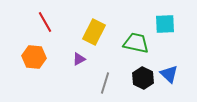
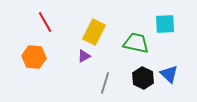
purple triangle: moved 5 px right, 3 px up
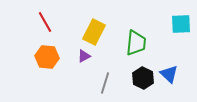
cyan square: moved 16 px right
green trapezoid: rotated 84 degrees clockwise
orange hexagon: moved 13 px right
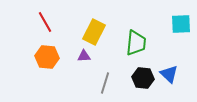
purple triangle: rotated 24 degrees clockwise
black hexagon: rotated 20 degrees counterclockwise
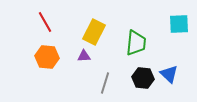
cyan square: moved 2 px left
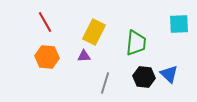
black hexagon: moved 1 px right, 1 px up
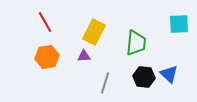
orange hexagon: rotated 15 degrees counterclockwise
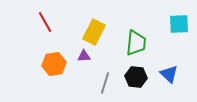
orange hexagon: moved 7 px right, 7 px down
black hexagon: moved 8 px left
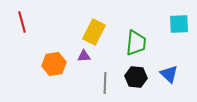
red line: moved 23 px left; rotated 15 degrees clockwise
gray line: rotated 15 degrees counterclockwise
